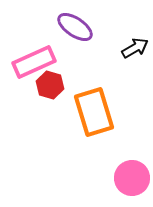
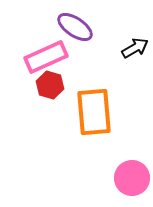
pink rectangle: moved 12 px right, 5 px up
orange rectangle: rotated 12 degrees clockwise
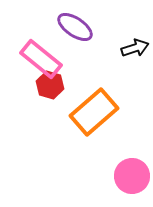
black arrow: rotated 12 degrees clockwise
pink rectangle: moved 5 px left, 2 px down; rotated 63 degrees clockwise
orange rectangle: rotated 54 degrees clockwise
pink circle: moved 2 px up
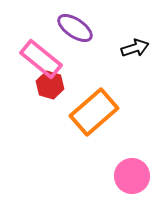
purple ellipse: moved 1 px down
